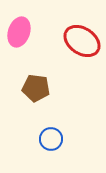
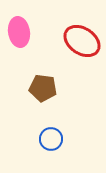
pink ellipse: rotated 28 degrees counterclockwise
brown pentagon: moved 7 px right
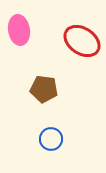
pink ellipse: moved 2 px up
brown pentagon: moved 1 px right, 1 px down
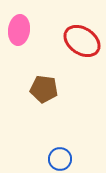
pink ellipse: rotated 16 degrees clockwise
blue circle: moved 9 px right, 20 px down
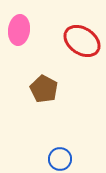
brown pentagon: rotated 20 degrees clockwise
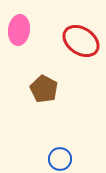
red ellipse: moved 1 px left
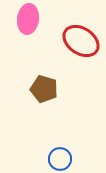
pink ellipse: moved 9 px right, 11 px up
brown pentagon: rotated 12 degrees counterclockwise
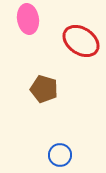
pink ellipse: rotated 16 degrees counterclockwise
blue circle: moved 4 px up
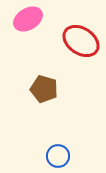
pink ellipse: rotated 68 degrees clockwise
blue circle: moved 2 px left, 1 px down
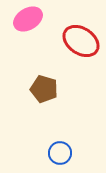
blue circle: moved 2 px right, 3 px up
